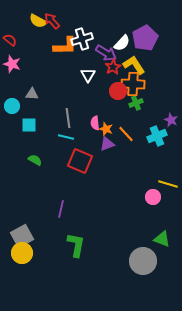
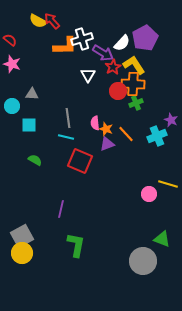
purple arrow: moved 3 px left
pink circle: moved 4 px left, 3 px up
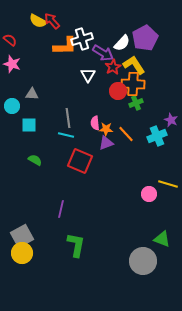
orange star: rotated 16 degrees counterclockwise
cyan line: moved 2 px up
purple triangle: moved 1 px left, 1 px up
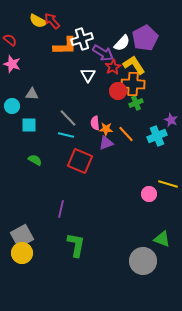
gray line: rotated 36 degrees counterclockwise
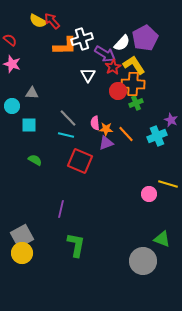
purple arrow: moved 2 px right, 1 px down
gray triangle: moved 1 px up
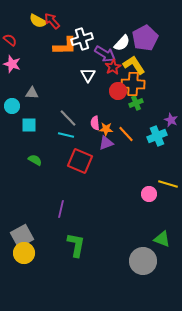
yellow circle: moved 2 px right
